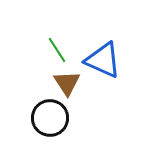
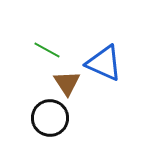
green line: moved 10 px left; rotated 28 degrees counterclockwise
blue triangle: moved 1 px right, 3 px down
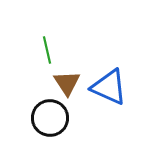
green line: rotated 48 degrees clockwise
blue triangle: moved 5 px right, 24 px down
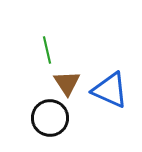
blue triangle: moved 1 px right, 3 px down
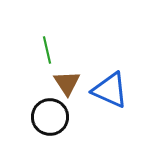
black circle: moved 1 px up
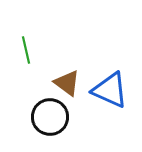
green line: moved 21 px left
brown triangle: rotated 20 degrees counterclockwise
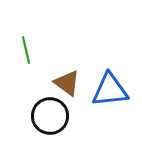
blue triangle: rotated 30 degrees counterclockwise
black circle: moved 1 px up
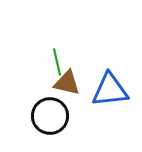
green line: moved 31 px right, 12 px down
brown triangle: rotated 24 degrees counterclockwise
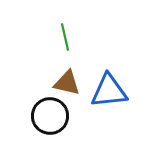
green line: moved 8 px right, 25 px up
blue triangle: moved 1 px left, 1 px down
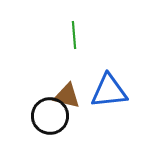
green line: moved 9 px right, 2 px up; rotated 8 degrees clockwise
brown triangle: moved 13 px down
